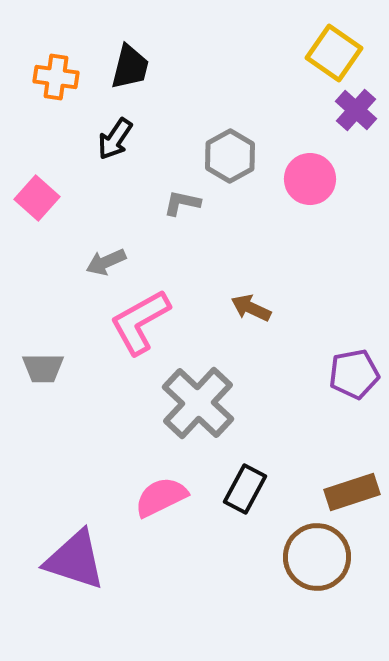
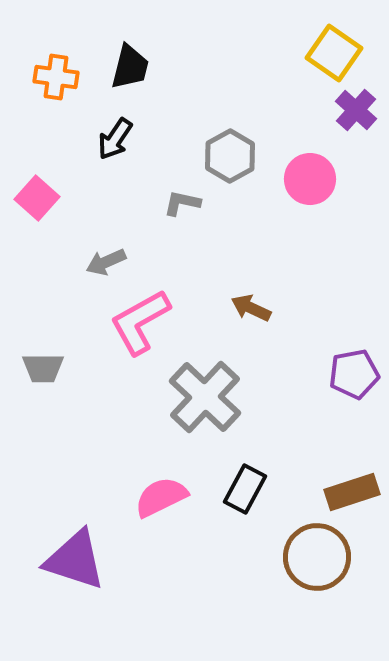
gray cross: moved 7 px right, 6 px up
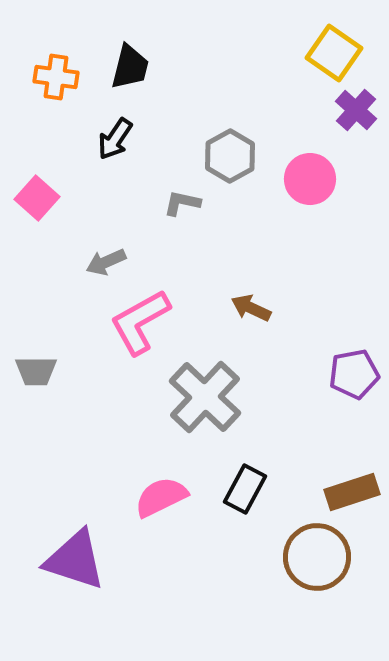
gray trapezoid: moved 7 px left, 3 px down
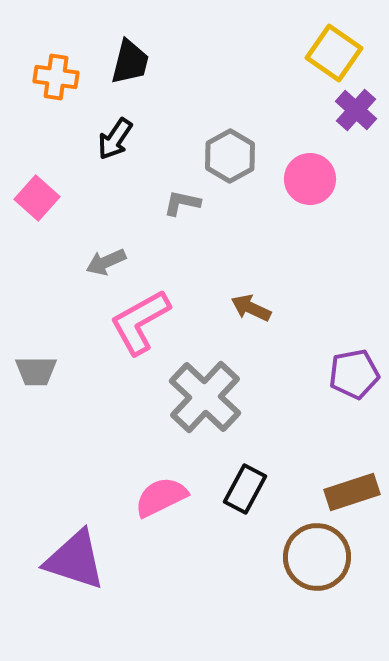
black trapezoid: moved 5 px up
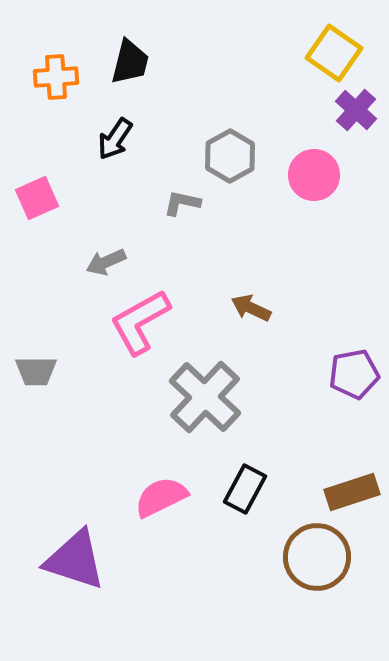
orange cross: rotated 12 degrees counterclockwise
pink circle: moved 4 px right, 4 px up
pink square: rotated 24 degrees clockwise
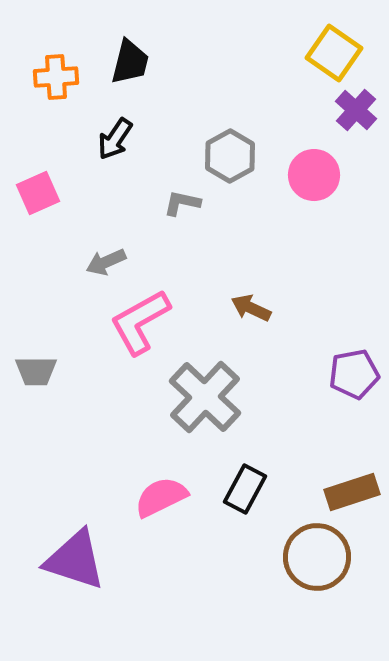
pink square: moved 1 px right, 5 px up
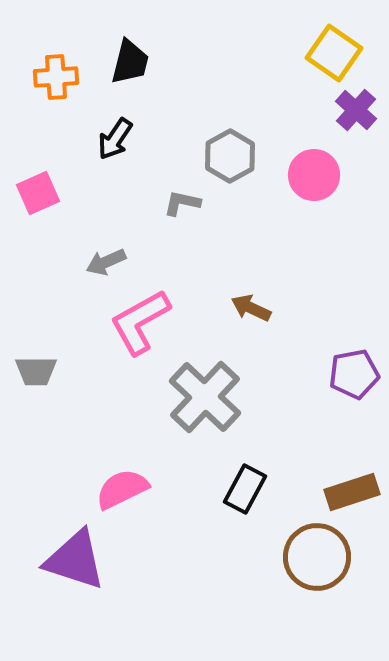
pink semicircle: moved 39 px left, 8 px up
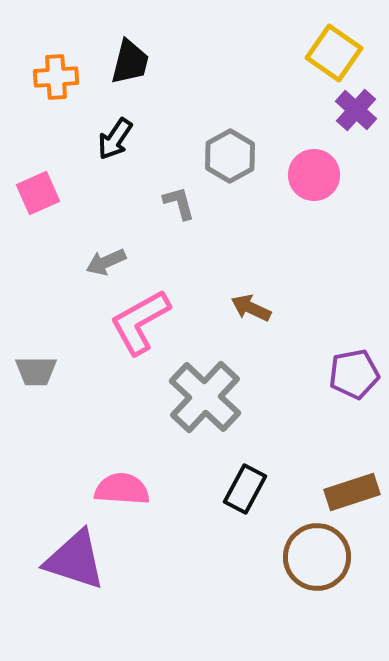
gray L-shape: moved 3 px left; rotated 63 degrees clockwise
pink semicircle: rotated 30 degrees clockwise
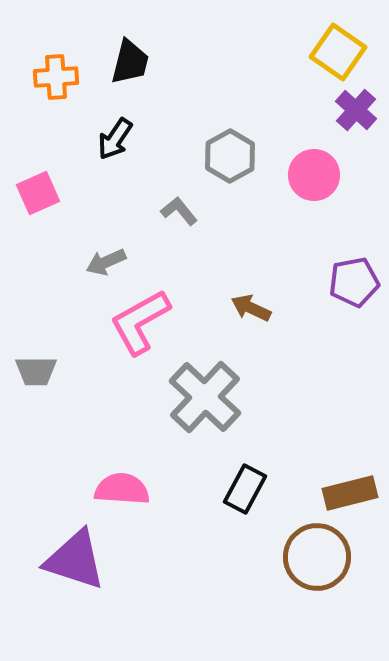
yellow square: moved 4 px right, 1 px up
gray L-shape: moved 8 px down; rotated 24 degrees counterclockwise
purple pentagon: moved 92 px up
brown rectangle: moved 2 px left, 1 px down; rotated 4 degrees clockwise
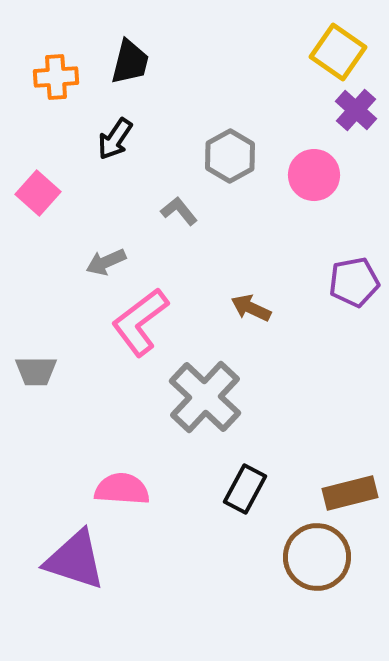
pink square: rotated 24 degrees counterclockwise
pink L-shape: rotated 8 degrees counterclockwise
